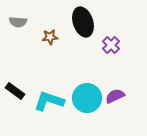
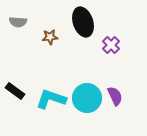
purple semicircle: rotated 90 degrees clockwise
cyan L-shape: moved 2 px right, 2 px up
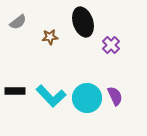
gray semicircle: rotated 42 degrees counterclockwise
black rectangle: rotated 36 degrees counterclockwise
cyan L-shape: moved 3 px up; rotated 152 degrees counterclockwise
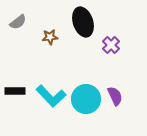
cyan circle: moved 1 px left, 1 px down
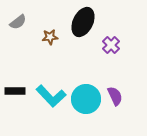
black ellipse: rotated 44 degrees clockwise
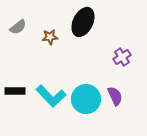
gray semicircle: moved 5 px down
purple cross: moved 11 px right, 12 px down; rotated 12 degrees clockwise
